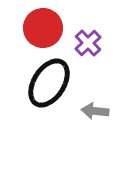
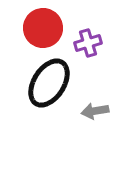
purple cross: rotated 28 degrees clockwise
gray arrow: rotated 16 degrees counterclockwise
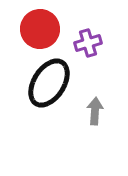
red circle: moved 3 px left, 1 px down
gray arrow: rotated 104 degrees clockwise
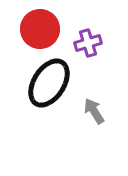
gray arrow: moved 1 px left; rotated 36 degrees counterclockwise
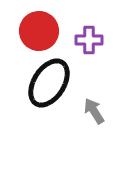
red circle: moved 1 px left, 2 px down
purple cross: moved 1 px right, 3 px up; rotated 16 degrees clockwise
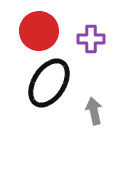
purple cross: moved 2 px right, 1 px up
gray arrow: rotated 20 degrees clockwise
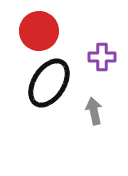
purple cross: moved 11 px right, 18 px down
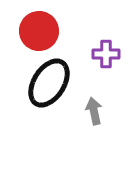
purple cross: moved 4 px right, 3 px up
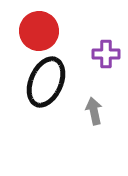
black ellipse: moved 3 px left, 1 px up; rotated 9 degrees counterclockwise
